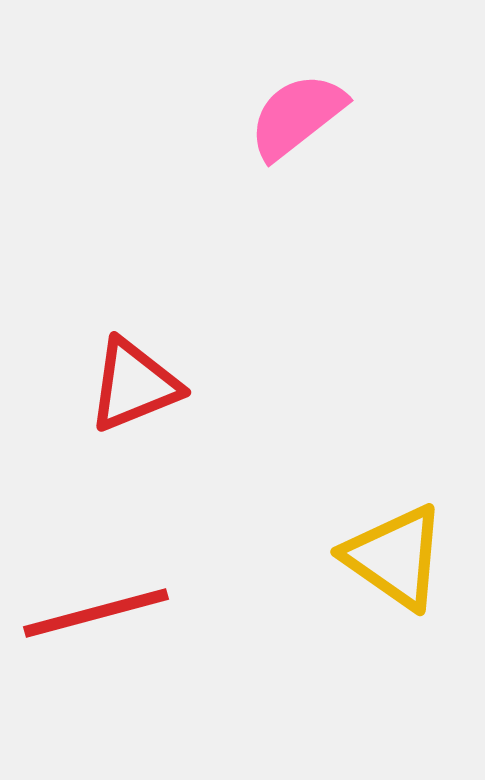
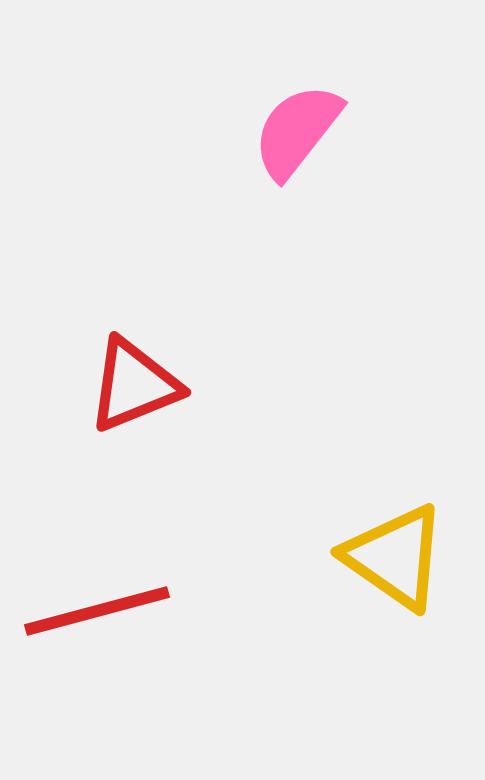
pink semicircle: moved 15 px down; rotated 14 degrees counterclockwise
red line: moved 1 px right, 2 px up
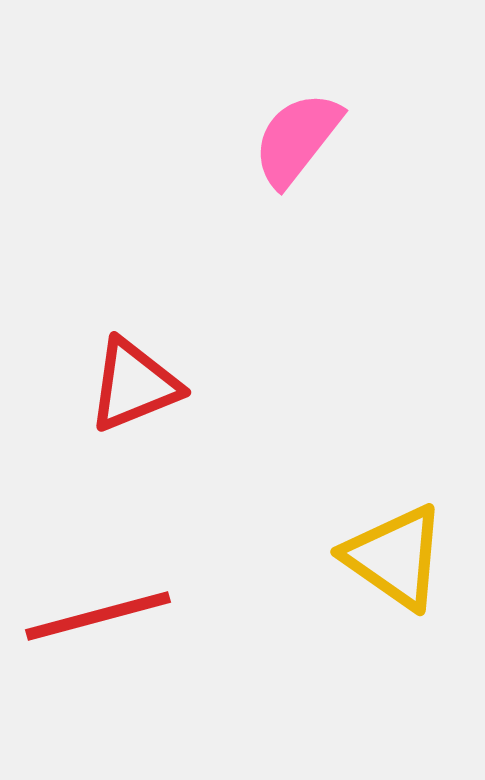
pink semicircle: moved 8 px down
red line: moved 1 px right, 5 px down
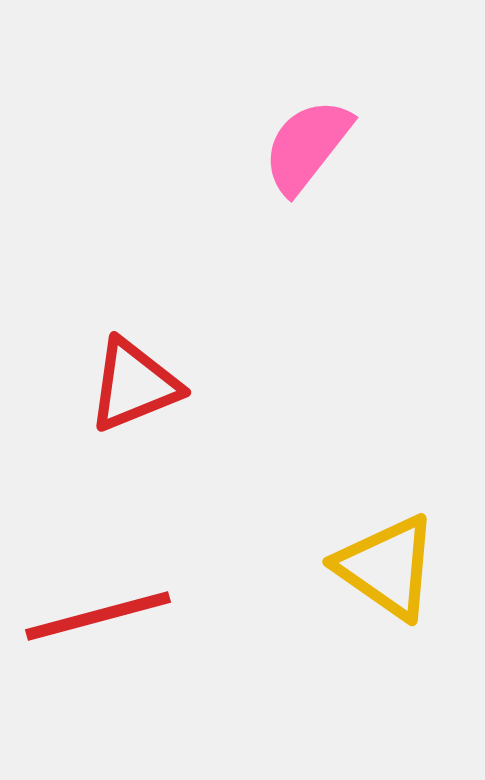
pink semicircle: moved 10 px right, 7 px down
yellow triangle: moved 8 px left, 10 px down
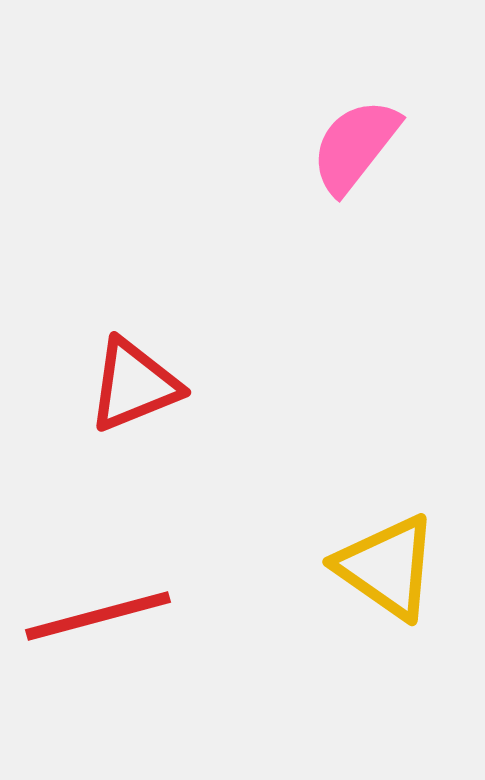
pink semicircle: moved 48 px right
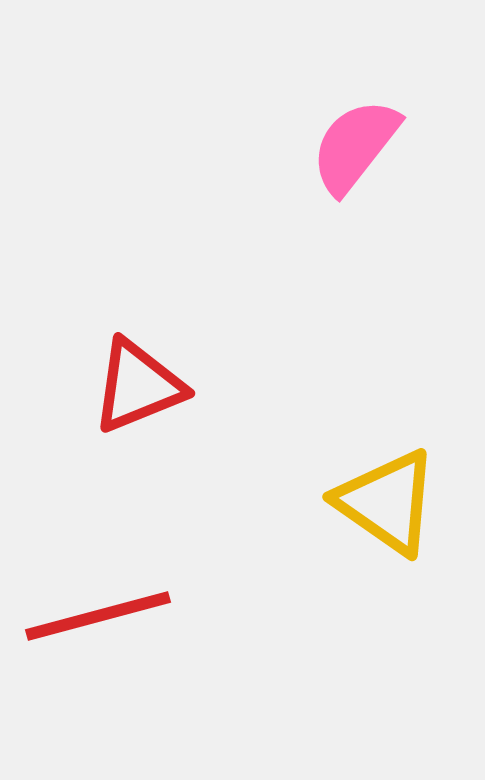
red triangle: moved 4 px right, 1 px down
yellow triangle: moved 65 px up
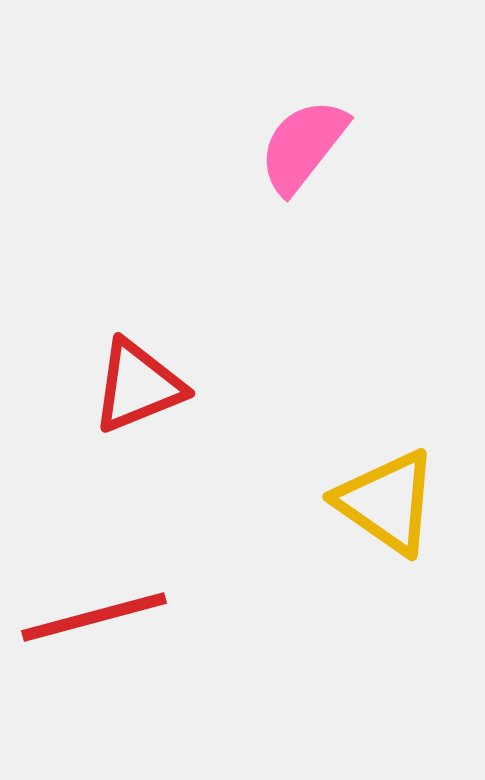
pink semicircle: moved 52 px left
red line: moved 4 px left, 1 px down
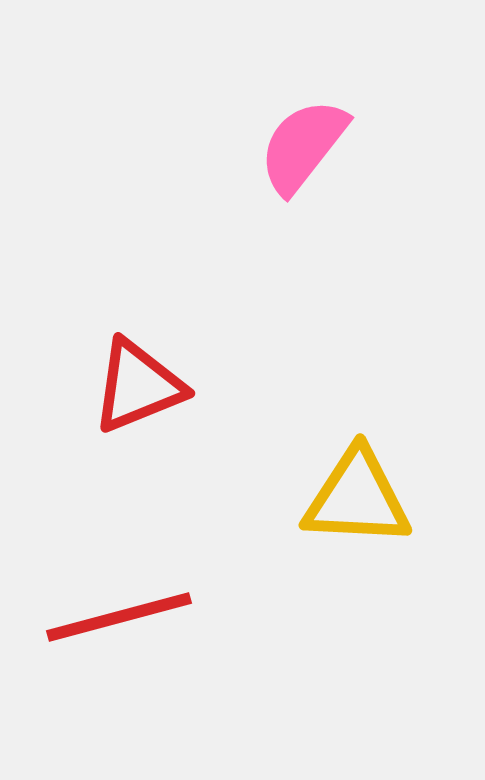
yellow triangle: moved 30 px left, 4 px up; rotated 32 degrees counterclockwise
red line: moved 25 px right
